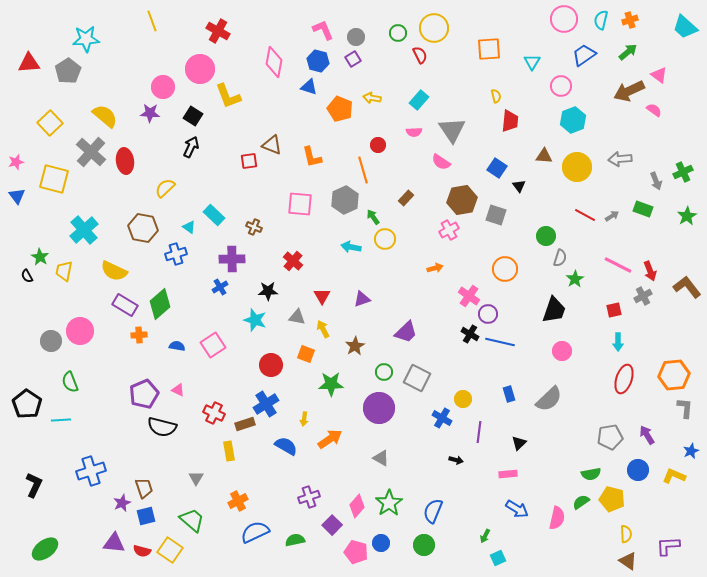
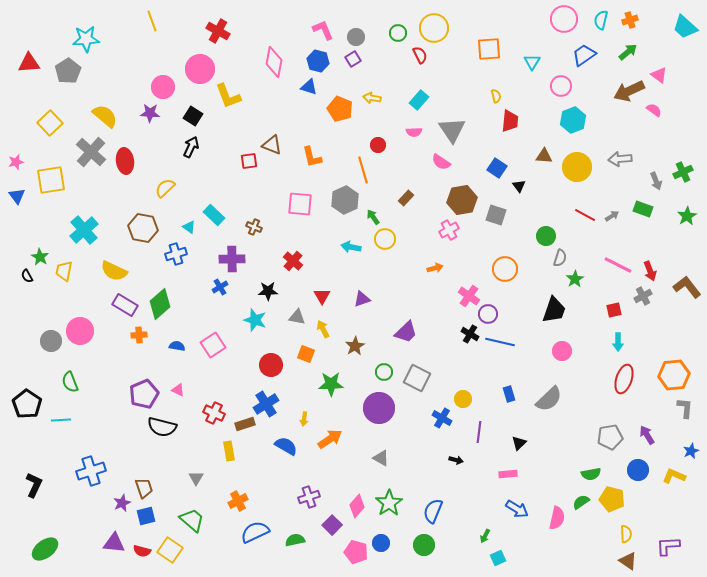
yellow square at (54, 179): moved 3 px left, 1 px down; rotated 24 degrees counterclockwise
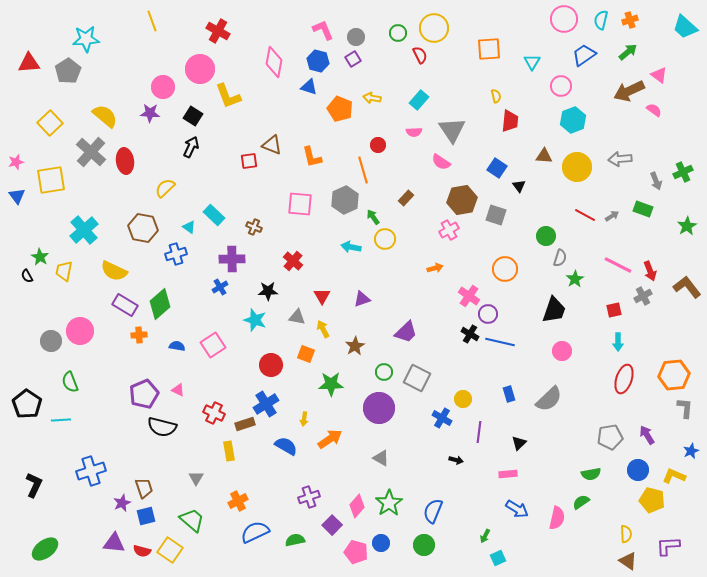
green star at (687, 216): moved 10 px down
yellow pentagon at (612, 499): moved 40 px right, 1 px down
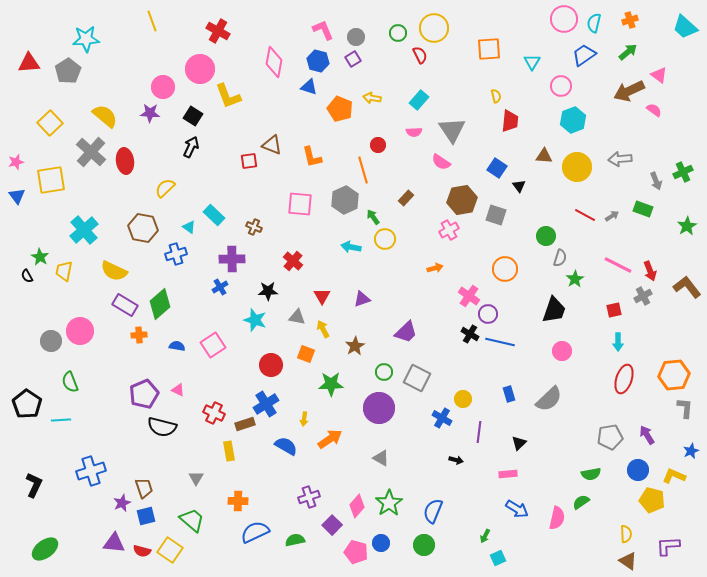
cyan semicircle at (601, 20): moved 7 px left, 3 px down
orange cross at (238, 501): rotated 30 degrees clockwise
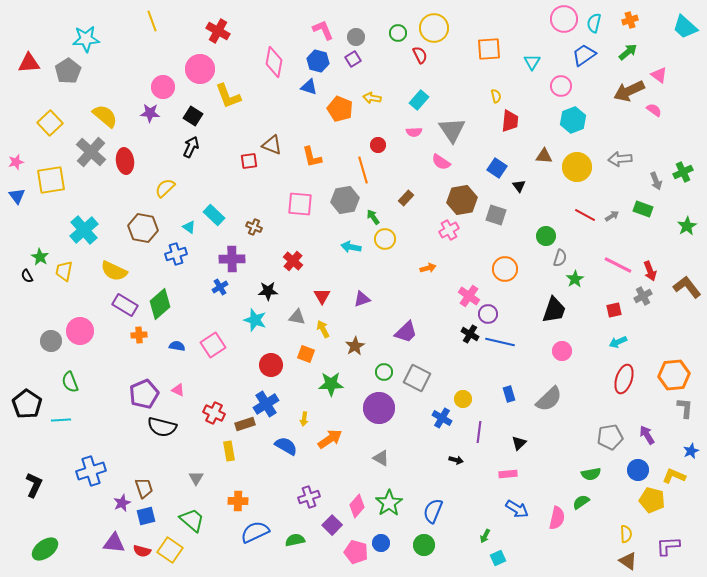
gray hexagon at (345, 200): rotated 16 degrees clockwise
orange arrow at (435, 268): moved 7 px left
cyan arrow at (618, 342): rotated 66 degrees clockwise
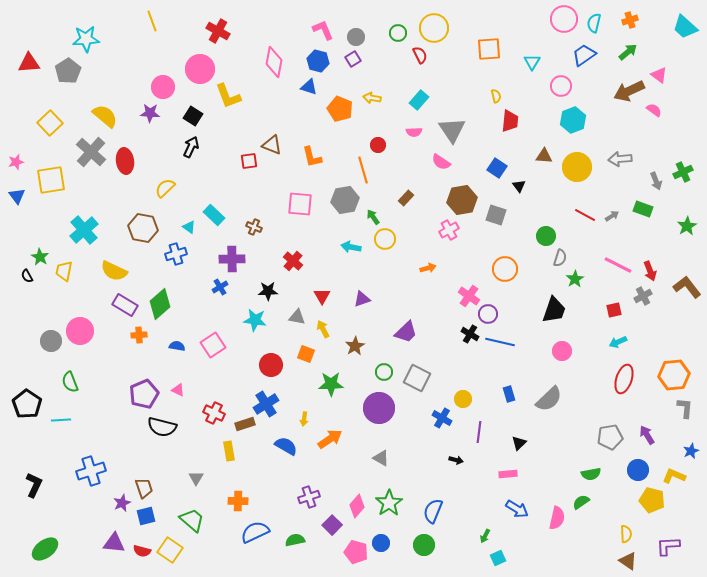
cyan star at (255, 320): rotated 10 degrees counterclockwise
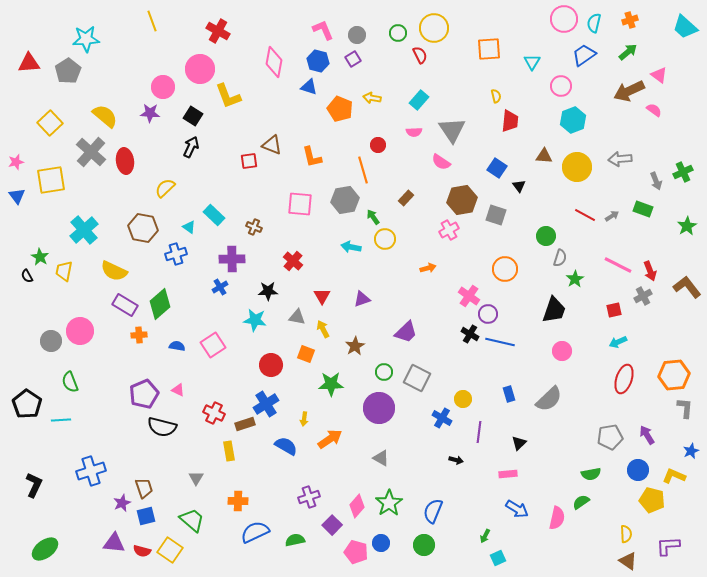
gray circle at (356, 37): moved 1 px right, 2 px up
